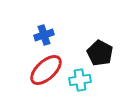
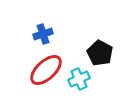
blue cross: moved 1 px left, 1 px up
cyan cross: moved 1 px left, 1 px up; rotated 15 degrees counterclockwise
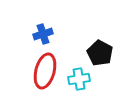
red ellipse: moved 1 px left, 1 px down; rotated 32 degrees counterclockwise
cyan cross: rotated 15 degrees clockwise
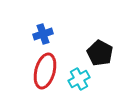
cyan cross: rotated 20 degrees counterclockwise
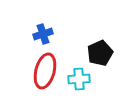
black pentagon: rotated 20 degrees clockwise
cyan cross: rotated 25 degrees clockwise
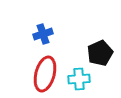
red ellipse: moved 3 px down
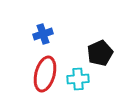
cyan cross: moved 1 px left
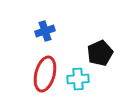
blue cross: moved 2 px right, 3 px up
